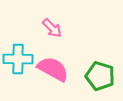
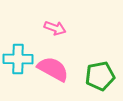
pink arrow: moved 3 px right; rotated 25 degrees counterclockwise
green pentagon: rotated 28 degrees counterclockwise
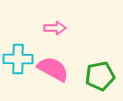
pink arrow: rotated 20 degrees counterclockwise
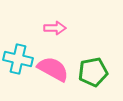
cyan cross: rotated 12 degrees clockwise
green pentagon: moved 7 px left, 4 px up
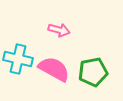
pink arrow: moved 4 px right, 2 px down; rotated 15 degrees clockwise
pink semicircle: moved 1 px right
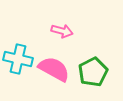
pink arrow: moved 3 px right, 1 px down
green pentagon: rotated 16 degrees counterclockwise
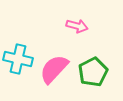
pink arrow: moved 15 px right, 5 px up
pink semicircle: rotated 76 degrees counterclockwise
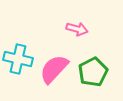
pink arrow: moved 3 px down
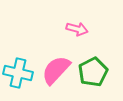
cyan cross: moved 14 px down
pink semicircle: moved 2 px right, 1 px down
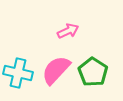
pink arrow: moved 9 px left, 2 px down; rotated 40 degrees counterclockwise
green pentagon: rotated 12 degrees counterclockwise
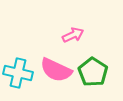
pink arrow: moved 5 px right, 4 px down
pink semicircle: rotated 108 degrees counterclockwise
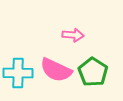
pink arrow: rotated 30 degrees clockwise
cyan cross: rotated 12 degrees counterclockwise
